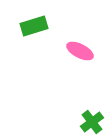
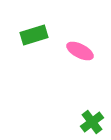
green rectangle: moved 9 px down
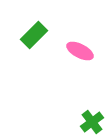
green rectangle: rotated 28 degrees counterclockwise
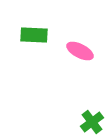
green rectangle: rotated 48 degrees clockwise
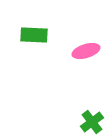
pink ellipse: moved 6 px right; rotated 44 degrees counterclockwise
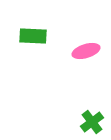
green rectangle: moved 1 px left, 1 px down
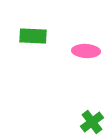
pink ellipse: rotated 20 degrees clockwise
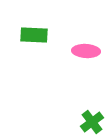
green rectangle: moved 1 px right, 1 px up
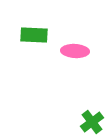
pink ellipse: moved 11 px left
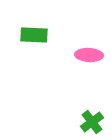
pink ellipse: moved 14 px right, 4 px down
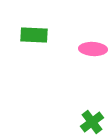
pink ellipse: moved 4 px right, 6 px up
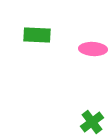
green rectangle: moved 3 px right
